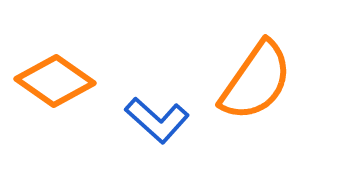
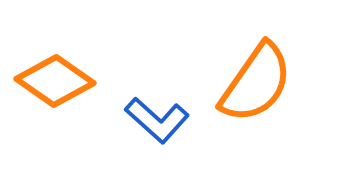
orange semicircle: moved 2 px down
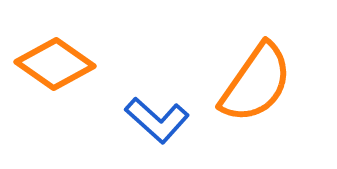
orange diamond: moved 17 px up
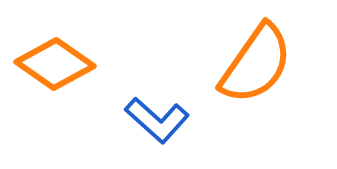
orange semicircle: moved 19 px up
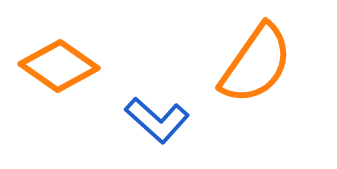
orange diamond: moved 4 px right, 2 px down
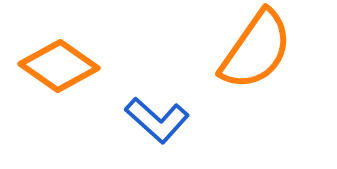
orange semicircle: moved 14 px up
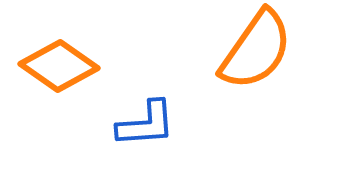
blue L-shape: moved 11 px left, 4 px down; rotated 46 degrees counterclockwise
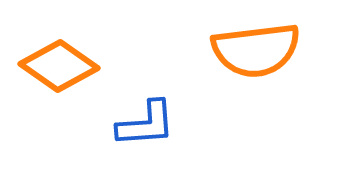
orange semicircle: rotated 48 degrees clockwise
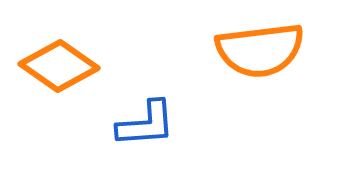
orange semicircle: moved 4 px right
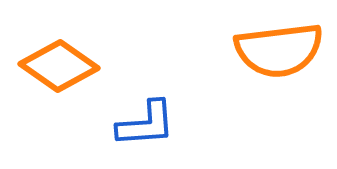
orange semicircle: moved 19 px right
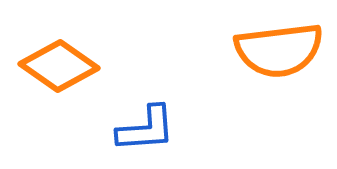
blue L-shape: moved 5 px down
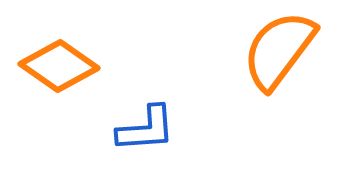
orange semicircle: rotated 134 degrees clockwise
